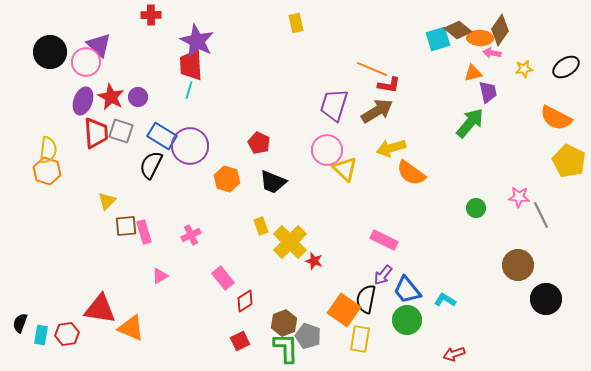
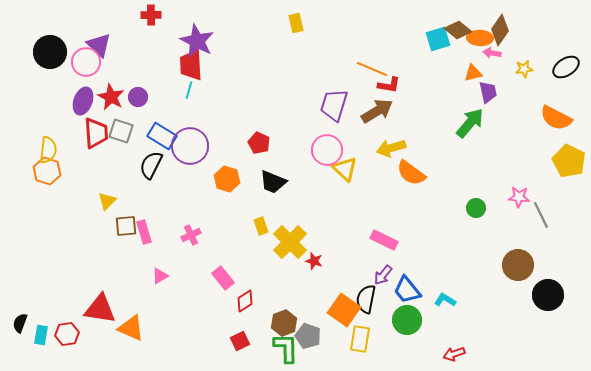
black circle at (546, 299): moved 2 px right, 4 px up
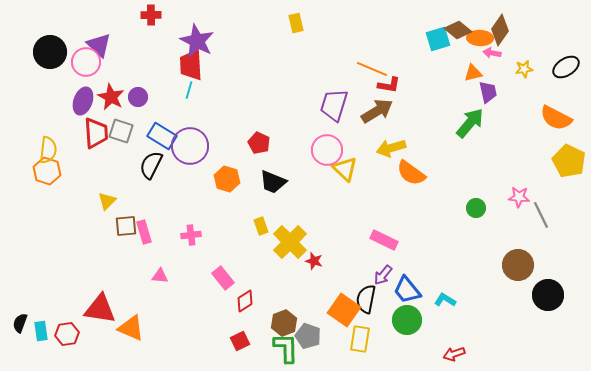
pink cross at (191, 235): rotated 18 degrees clockwise
pink triangle at (160, 276): rotated 36 degrees clockwise
cyan rectangle at (41, 335): moved 4 px up; rotated 18 degrees counterclockwise
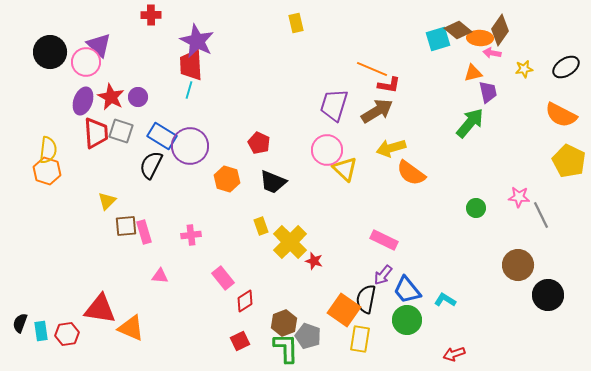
orange semicircle at (556, 118): moved 5 px right, 3 px up
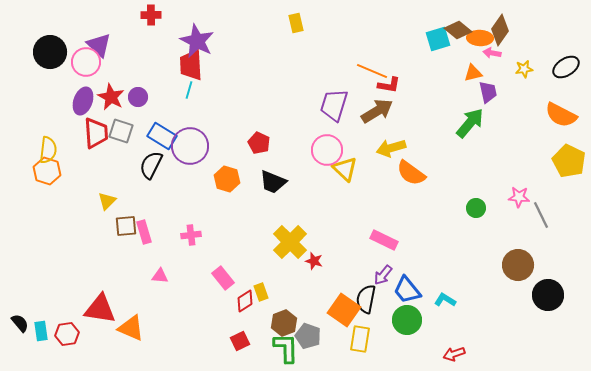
orange line at (372, 69): moved 2 px down
yellow rectangle at (261, 226): moved 66 px down
black semicircle at (20, 323): rotated 120 degrees clockwise
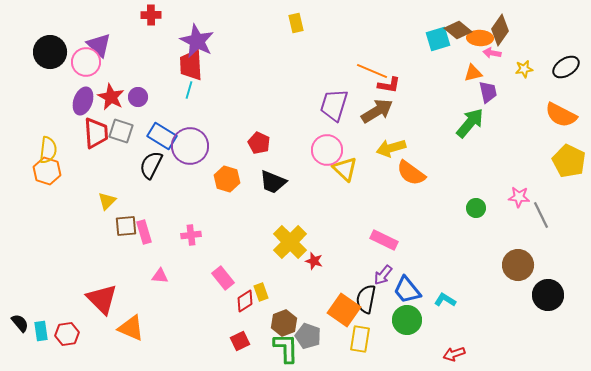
red triangle at (100, 309): moved 2 px right, 10 px up; rotated 36 degrees clockwise
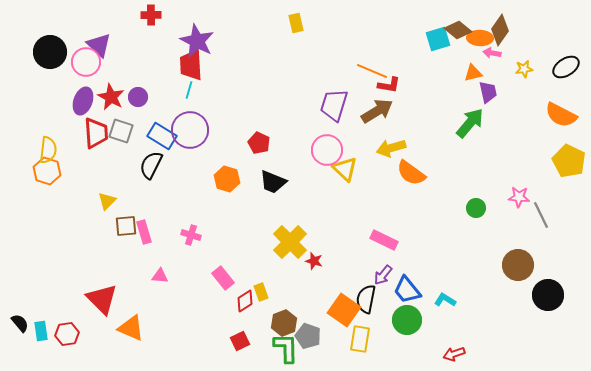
purple circle at (190, 146): moved 16 px up
pink cross at (191, 235): rotated 24 degrees clockwise
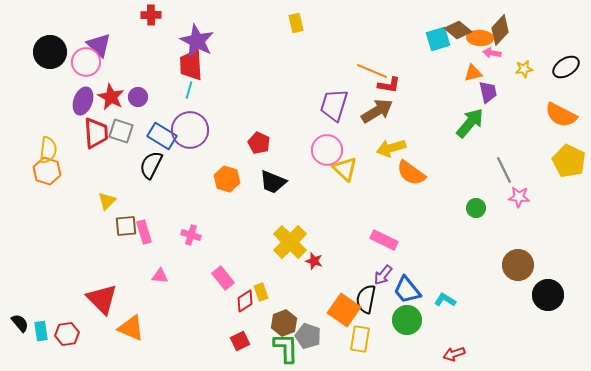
brown diamond at (500, 30): rotated 8 degrees clockwise
gray line at (541, 215): moved 37 px left, 45 px up
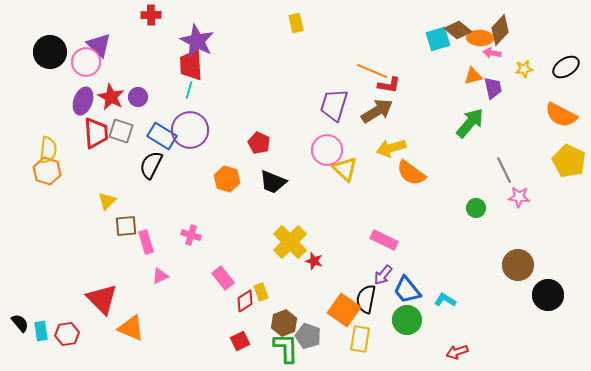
orange triangle at (473, 73): moved 3 px down
purple trapezoid at (488, 92): moved 5 px right, 4 px up
pink rectangle at (144, 232): moved 2 px right, 10 px down
pink triangle at (160, 276): rotated 30 degrees counterclockwise
red arrow at (454, 354): moved 3 px right, 2 px up
